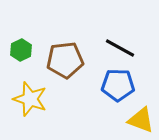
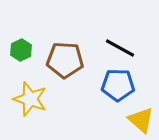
brown pentagon: rotated 9 degrees clockwise
yellow triangle: rotated 20 degrees clockwise
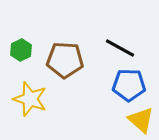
blue pentagon: moved 11 px right
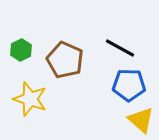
brown pentagon: rotated 21 degrees clockwise
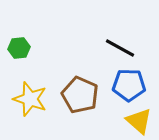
green hexagon: moved 2 px left, 2 px up; rotated 20 degrees clockwise
brown pentagon: moved 15 px right, 35 px down
yellow triangle: moved 2 px left, 1 px down
